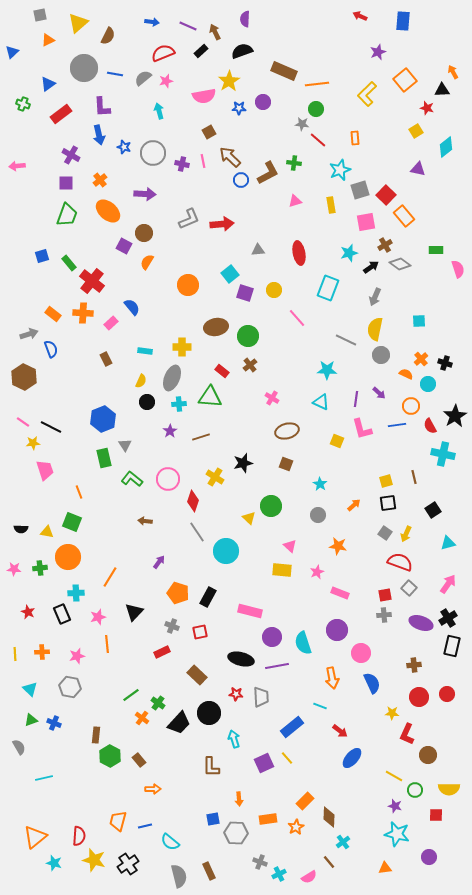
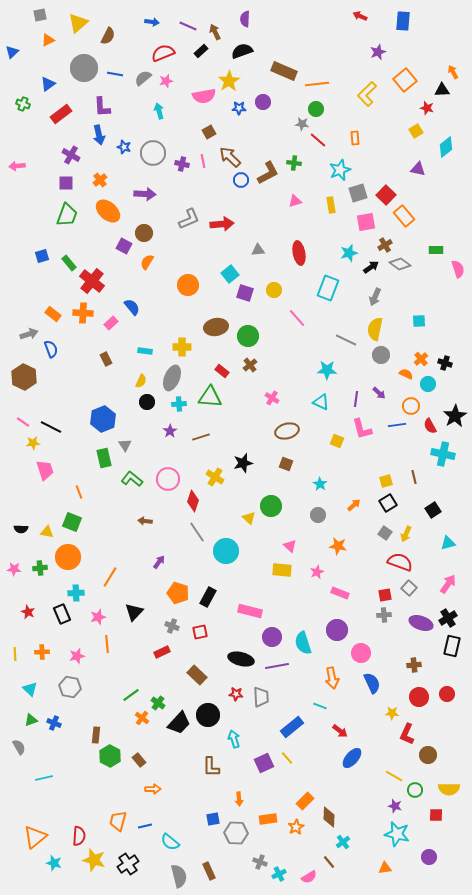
gray square at (360, 190): moved 2 px left, 3 px down
black square at (388, 503): rotated 24 degrees counterclockwise
black circle at (209, 713): moved 1 px left, 2 px down
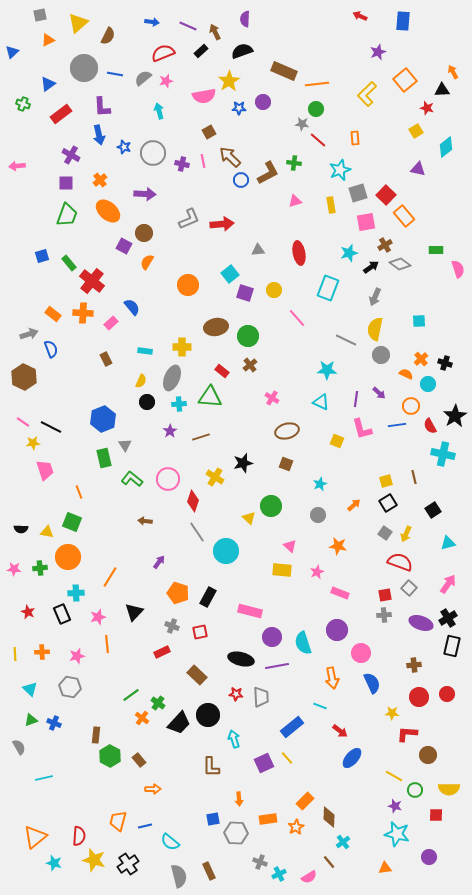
cyan star at (320, 484): rotated 16 degrees clockwise
red L-shape at (407, 734): rotated 70 degrees clockwise
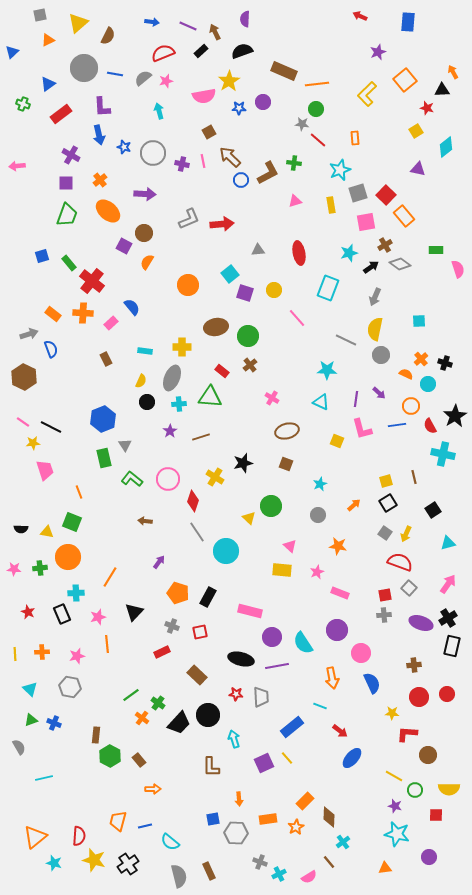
blue rectangle at (403, 21): moved 5 px right, 1 px down
cyan semicircle at (303, 643): rotated 15 degrees counterclockwise
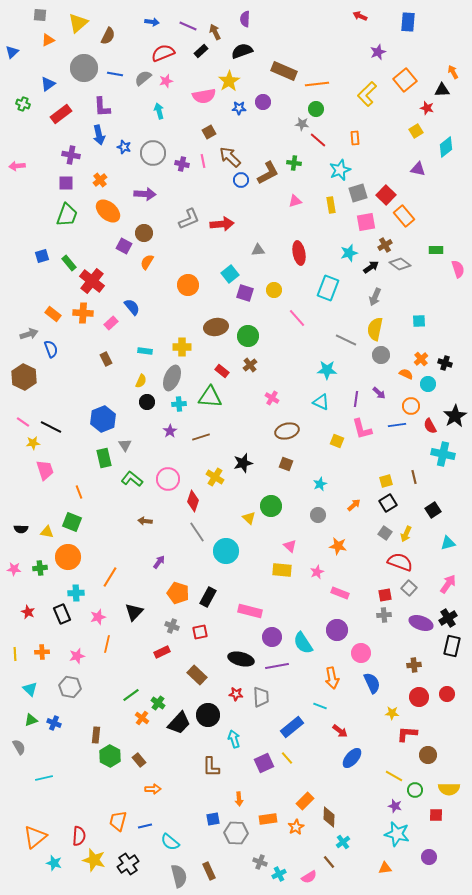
gray square at (40, 15): rotated 16 degrees clockwise
purple cross at (71, 155): rotated 18 degrees counterclockwise
orange line at (107, 644): rotated 18 degrees clockwise
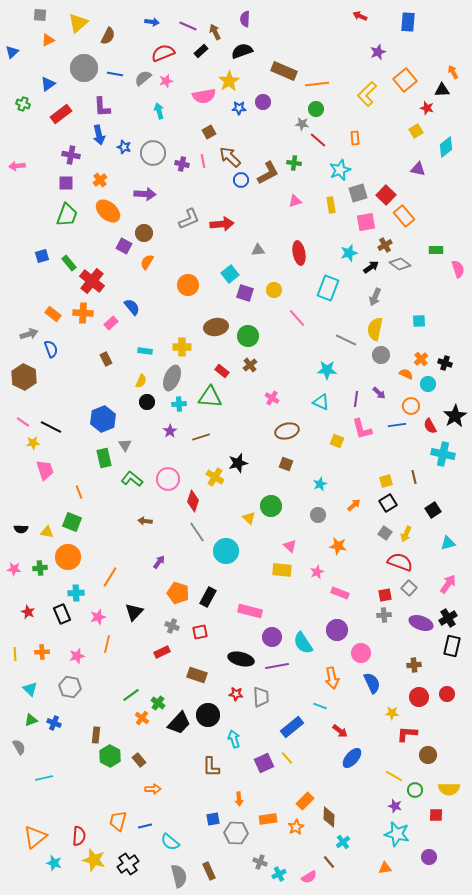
black star at (243, 463): moved 5 px left
brown rectangle at (197, 675): rotated 24 degrees counterclockwise
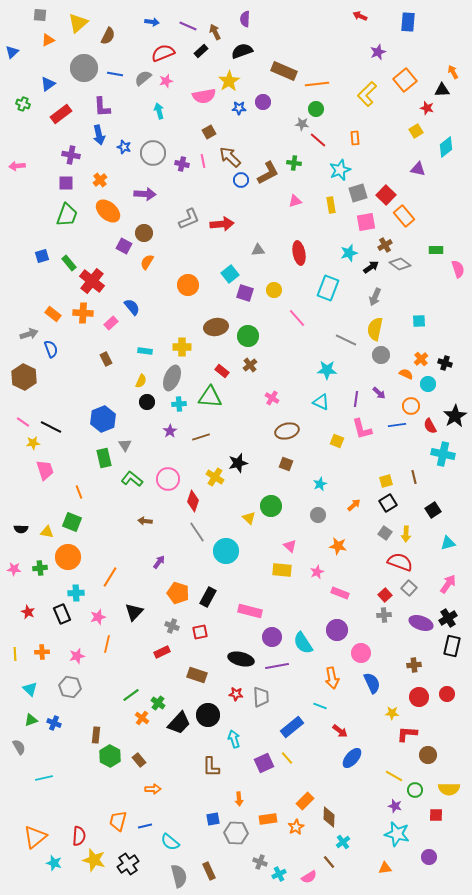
yellow arrow at (406, 534): rotated 21 degrees counterclockwise
red square at (385, 595): rotated 32 degrees counterclockwise
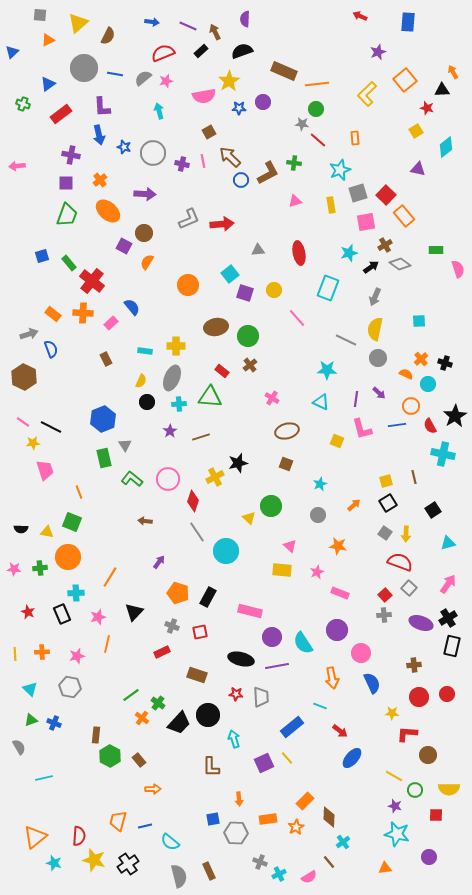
yellow cross at (182, 347): moved 6 px left, 1 px up
gray circle at (381, 355): moved 3 px left, 3 px down
yellow cross at (215, 477): rotated 30 degrees clockwise
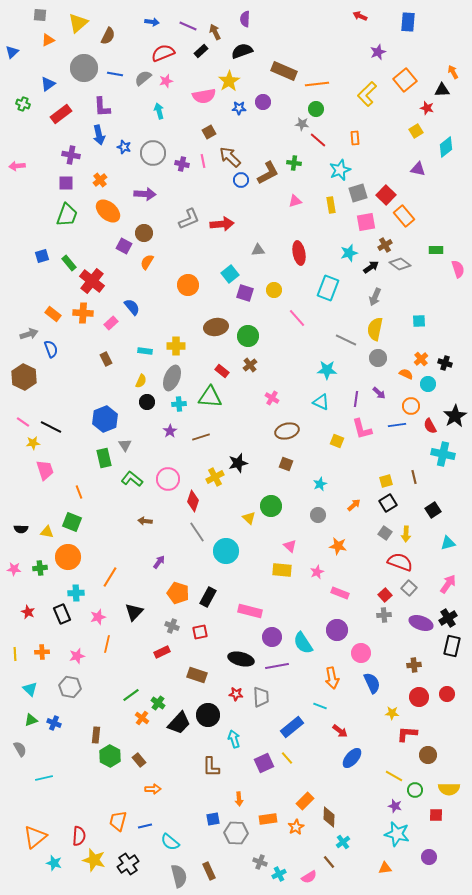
blue hexagon at (103, 419): moved 2 px right
gray semicircle at (19, 747): moved 1 px right, 2 px down
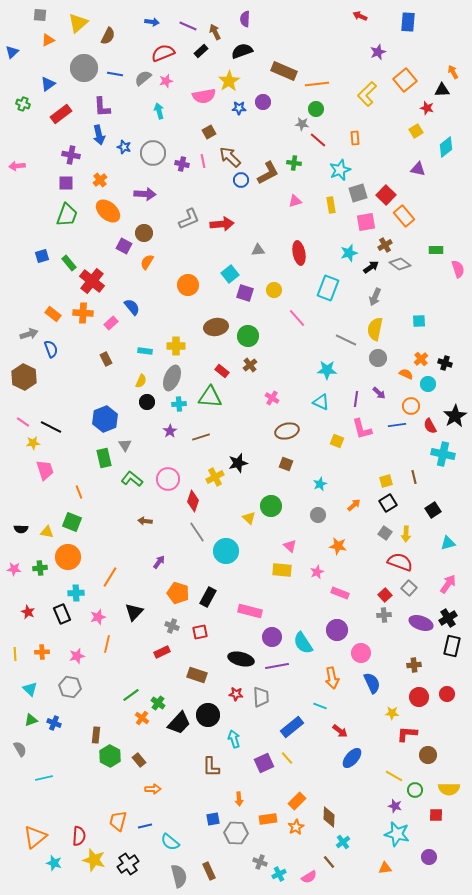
orange rectangle at (305, 801): moved 8 px left
